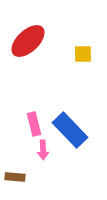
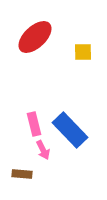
red ellipse: moved 7 px right, 4 px up
yellow square: moved 2 px up
pink arrow: rotated 24 degrees counterclockwise
brown rectangle: moved 7 px right, 3 px up
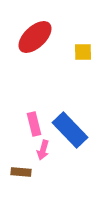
pink arrow: rotated 42 degrees clockwise
brown rectangle: moved 1 px left, 2 px up
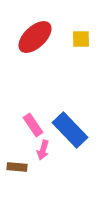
yellow square: moved 2 px left, 13 px up
pink rectangle: moved 1 px left, 1 px down; rotated 20 degrees counterclockwise
brown rectangle: moved 4 px left, 5 px up
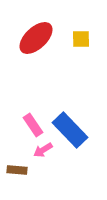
red ellipse: moved 1 px right, 1 px down
pink arrow: rotated 42 degrees clockwise
brown rectangle: moved 3 px down
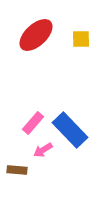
red ellipse: moved 3 px up
pink rectangle: moved 2 px up; rotated 75 degrees clockwise
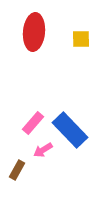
red ellipse: moved 2 px left, 3 px up; rotated 42 degrees counterclockwise
brown rectangle: rotated 66 degrees counterclockwise
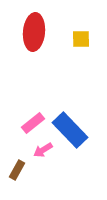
pink rectangle: rotated 10 degrees clockwise
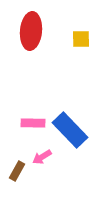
red ellipse: moved 3 px left, 1 px up
pink rectangle: rotated 40 degrees clockwise
pink arrow: moved 1 px left, 7 px down
brown rectangle: moved 1 px down
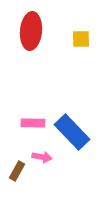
blue rectangle: moved 2 px right, 2 px down
pink arrow: rotated 138 degrees counterclockwise
